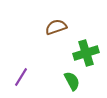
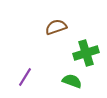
purple line: moved 4 px right
green semicircle: rotated 42 degrees counterclockwise
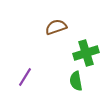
green semicircle: moved 4 px right; rotated 120 degrees counterclockwise
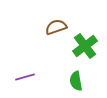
green cross: moved 1 px left, 7 px up; rotated 20 degrees counterclockwise
purple line: rotated 42 degrees clockwise
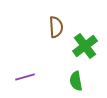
brown semicircle: rotated 105 degrees clockwise
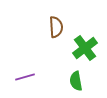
green cross: moved 2 px down
